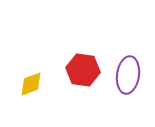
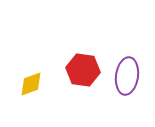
purple ellipse: moved 1 px left, 1 px down
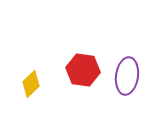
yellow diamond: rotated 24 degrees counterclockwise
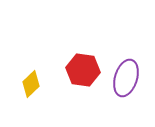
purple ellipse: moved 1 px left, 2 px down; rotated 9 degrees clockwise
